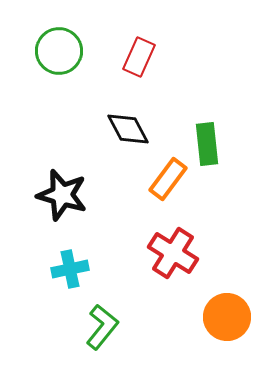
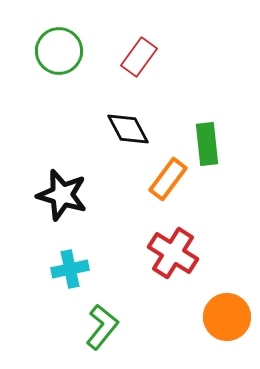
red rectangle: rotated 12 degrees clockwise
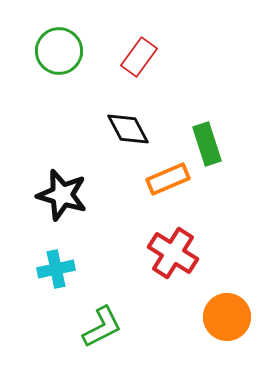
green rectangle: rotated 12 degrees counterclockwise
orange rectangle: rotated 30 degrees clockwise
cyan cross: moved 14 px left
green L-shape: rotated 24 degrees clockwise
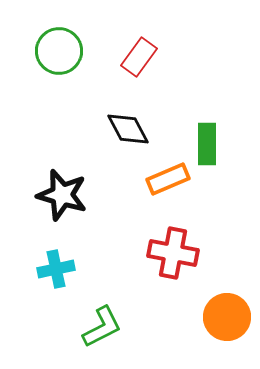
green rectangle: rotated 18 degrees clockwise
red cross: rotated 21 degrees counterclockwise
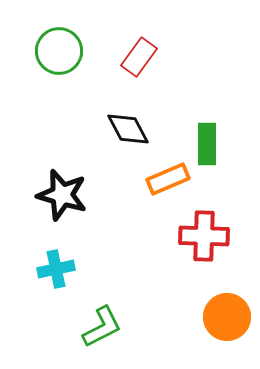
red cross: moved 31 px right, 17 px up; rotated 9 degrees counterclockwise
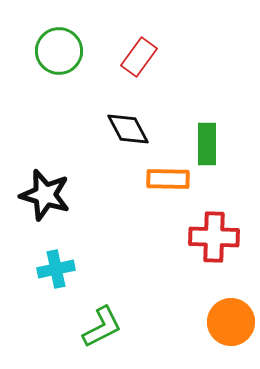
orange rectangle: rotated 24 degrees clockwise
black star: moved 17 px left
red cross: moved 10 px right, 1 px down
orange circle: moved 4 px right, 5 px down
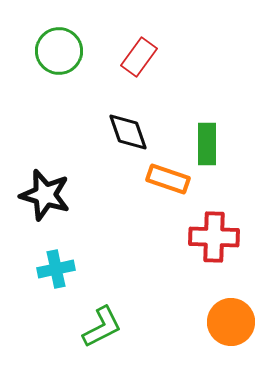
black diamond: moved 3 px down; rotated 9 degrees clockwise
orange rectangle: rotated 18 degrees clockwise
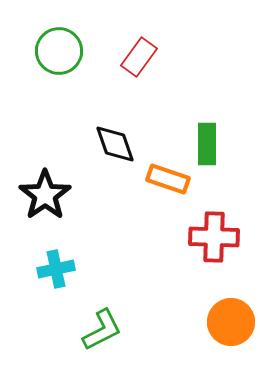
black diamond: moved 13 px left, 12 px down
black star: rotated 21 degrees clockwise
green L-shape: moved 3 px down
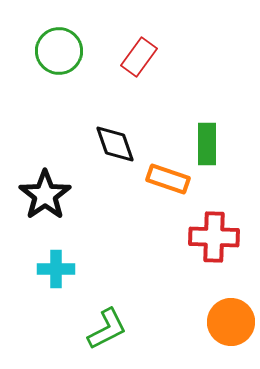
cyan cross: rotated 12 degrees clockwise
green L-shape: moved 5 px right, 1 px up
